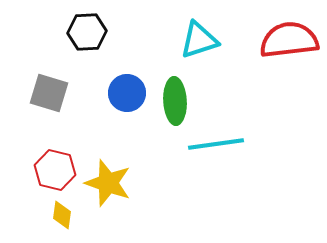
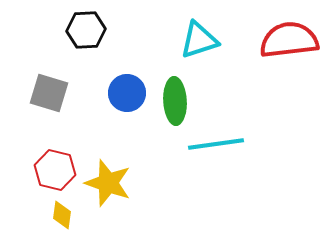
black hexagon: moved 1 px left, 2 px up
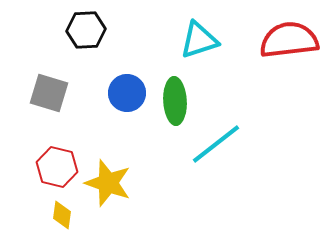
cyan line: rotated 30 degrees counterclockwise
red hexagon: moved 2 px right, 3 px up
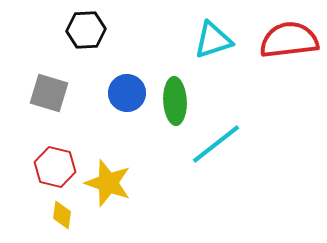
cyan triangle: moved 14 px right
red hexagon: moved 2 px left
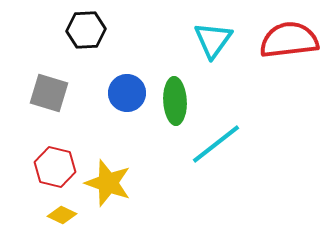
cyan triangle: rotated 36 degrees counterclockwise
yellow diamond: rotated 72 degrees counterclockwise
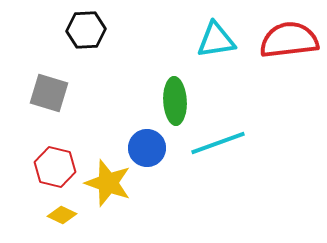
cyan triangle: moved 3 px right; rotated 45 degrees clockwise
blue circle: moved 20 px right, 55 px down
cyan line: moved 2 px right, 1 px up; rotated 18 degrees clockwise
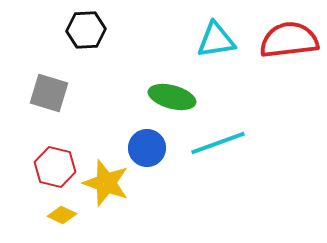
green ellipse: moved 3 px left, 4 px up; rotated 72 degrees counterclockwise
yellow star: moved 2 px left
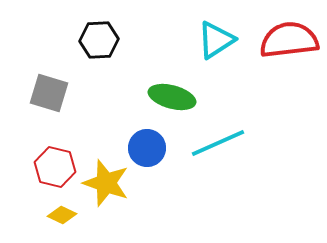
black hexagon: moved 13 px right, 10 px down
cyan triangle: rotated 24 degrees counterclockwise
cyan line: rotated 4 degrees counterclockwise
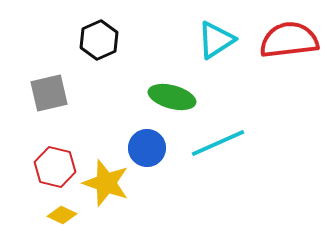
black hexagon: rotated 21 degrees counterclockwise
gray square: rotated 30 degrees counterclockwise
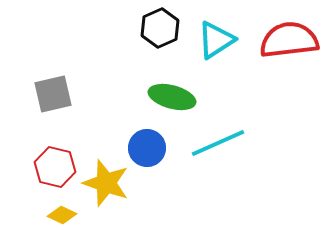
black hexagon: moved 61 px right, 12 px up
gray square: moved 4 px right, 1 px down
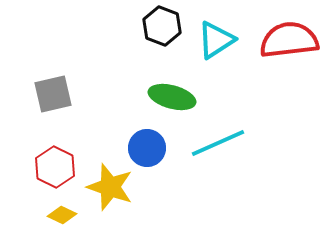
black hexagon: moved 2 px right, 2 px up; rotated 15 degrees counterclockwise
red hexagon: rotated 12 degrees clockwise
yellow star: moved 4 px right, 4 px down
